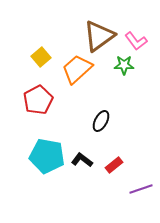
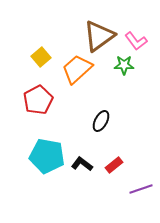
black L-shape: moved 4 px down
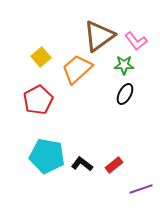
black ellipse: moved 24 px right, 27 px up
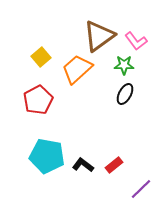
black L-shape: moved 1 px right, 1 px down
purple line: rotated 25 degrees counterclockwise
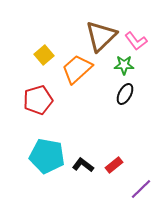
brown triangle: moved 2 px right; rotated 8 degrees counterclockwise
yellow square: moved 3 px right, 2 px up
red pentagon: rotated 12 degrees clockwise
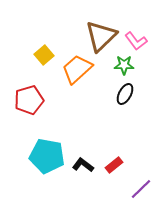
red pentagon: moved 9 px left
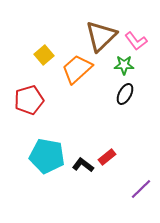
red rectangle: moved 7 px left, 8 px up
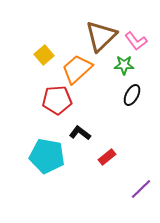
black ellipse: moved 7 px right, 1 px down
red pentagon: moved 28 px right; rotated 12 degrees clockwise
black L-shape: moved 3 px left, 32 px up
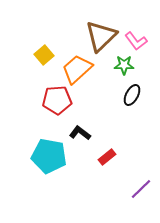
cyan pentagon: moved 2 px right
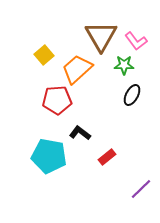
brown triangle: rotated 16 degrees counterclockwise
